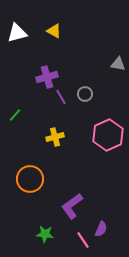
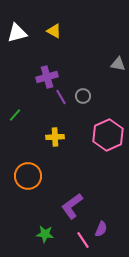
gray circle: moved 2 px left, 2 px down
yellow cross: rotated 12 degrees clockwise
orange circle: moved 2 px left, 3 px up
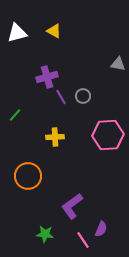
pink hexagon: rotated 20 degrees clockwise
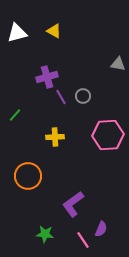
purple L-shape: moved 1 px right, 2 px up
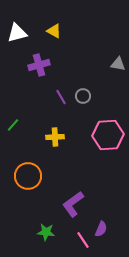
purple cross: moved 8 px left, 12 px up
green line: moved 2 px left, 10 px down
green star: moved 1 px right, 2 px up
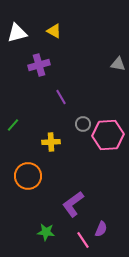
gray circle: moved 28 px down
yellow cross: moved 4 px left, 5 px down
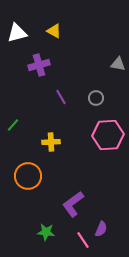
gray circle: moved 13 px right, 26 px up
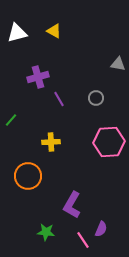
purple cross: moved 1 px left, 12 px down
purple line: moved 2 px left, 2 px down
green line: moved 2 px left, 5 px up
pink hexagon: moved 1 px right, 7 px down
purple L-shape: moved 1 px left, 1 px down; rotated 24 degrees counterclockwise
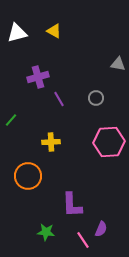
purple L-shape: rotated 32 degrees counterclockwise
